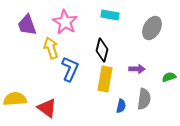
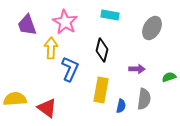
yellow arrow: rotated 20 degrees clockwise
yellow rectangle: moved 4 px left, 11 px down
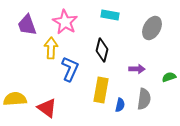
blue semicircle: moved 1 px left, 1 px up
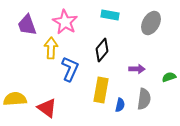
gray ellipse: moved 1 px left, 5 px up
black diamond: rotated 25 degrees clockwise
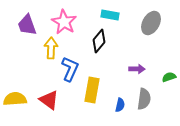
pink star: moved 1 px left
black diamond: moved 3 px left, 9 px up
yellow rectangle: moved 9 px left
red triangle: moved 2 px right, 8 px up
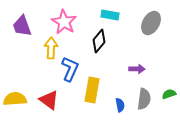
purple trapezoid: moved 5 px left, 1 px down
green semicircle: moved 17 px down
blue semicircle: rotated 24 degrees counterclockwise
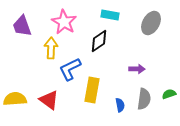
black diamond: rotated 15 degrees clockwise
blue L-shape: rotated 140 degrees counterclockwise
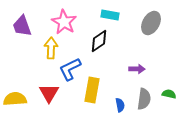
green semicircle: rotated 32 degrees clockwise
red triangle: moved 7 px up; rotated 25 degrees clockwise
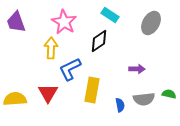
cyan rectangle: rotated 24 degrees clockwise
purple trapezoid: moved 6 px left, 4 px up
red triangle: moved 1 px left
gray semicircle: rotated 75 degrees clockwise
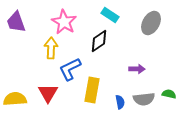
blue semicircle: moved 3 px up
